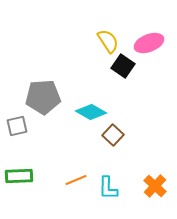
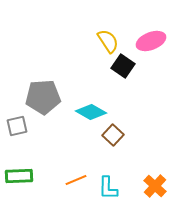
pink ellipse: moved 2 px right, 2 px up
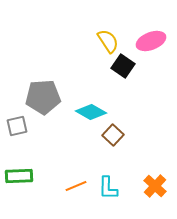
orange line: moved 6 px down
